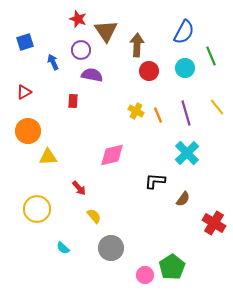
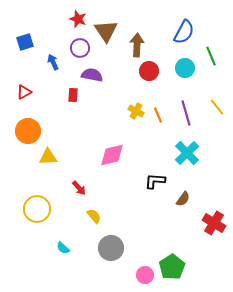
purple circle: moved 1 px left, 2 px up
red rectangle: moved 6 px up
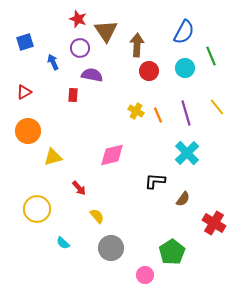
yellow triangle: moved 5 px right; rotated 12 degrees counterclockwise
yellow semicircle: moved 3 px right
cyan semicircle: moved 5 px up
green pentagon: moved 15 px up
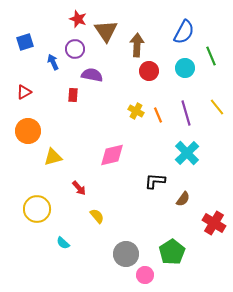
purple circle: moved 5 px left, 1 px down
gray circle: moved 15 px right, 6 px down
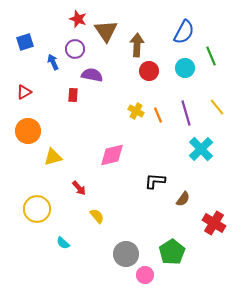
cyan cross: moved 14 px right, 4 px up
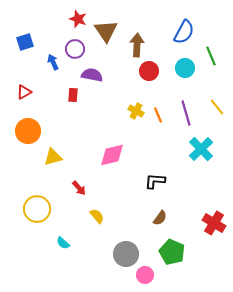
brown semicircle: moved 23 px left, 19 px down
green pentagon: rotated 15 degrees counterclockwise
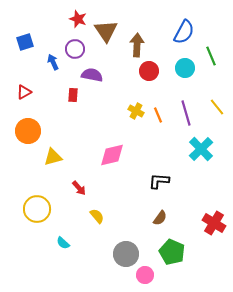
black L-shape: moved 4 px right
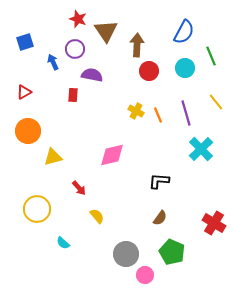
yellow line: moved 1 px left, 5 px up
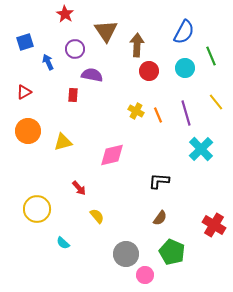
red star: moved 13 px left, 5 px up; rotated 12 degrees clockwise
blue arrow: moved 5 px left
yellow triangle: moved 10 px right, 15 px up
red cross: moved 2 px down
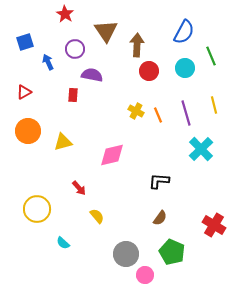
yellow line: moved 2 px left, 3 px down; rotated 24 degrees clockwise
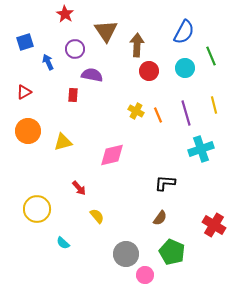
cyan cross: rotated 25 degrees clockwise
black L-shape: moved 6 px right, 2 px down
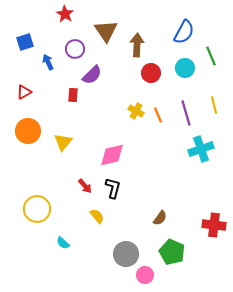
red circle: moved 2 px right, 2 px down
purple semicircle: rotated 125 degrees clockwise
yellow triangle: rotated 36 degrees counterclockwise
black L-shape: moved 52 px left, 5 px down; rotated 100 degrees clockwise
red arrow: moved 6 px right, 2 px up
red cross: rotated 25 degrees counterclockwise
